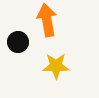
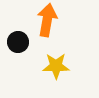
orange arrow: rotated 20 degrees clockwise
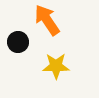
orange arrow: rotated 44 degrees counterclockwise
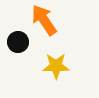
orange arrow: moved 3 px left
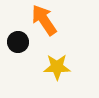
yellow star: moved 1 px right, 1 px down
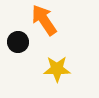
yellow star: moved 2 px down
